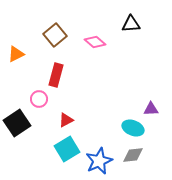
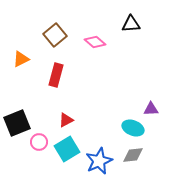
orange triangle: moved 5 px right, 5 px down
pink circle: moved 43 px down
black square: rotated 12 degrees clockwise
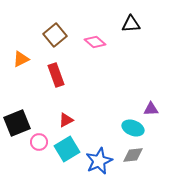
red rectangle: rotated 35 degrees counterclockwise
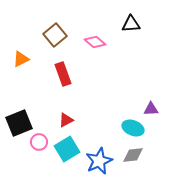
red rectangle: moved 7 px right, 1 px up
black square: moved 2 px right
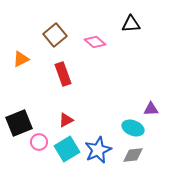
blue star: moved 1 px left, 11 px up
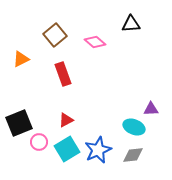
cyan ellipse: moved 1 px right, 1 px up
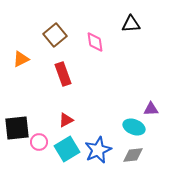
pink diamond: rotated 40 degrees clockwise
black square: moved 2 px left, 5 px down; rotated 16 degrees clockwise
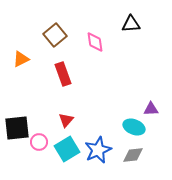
red triangle: rotated 21 degrees counterclockwise
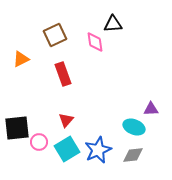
black triangle: moved 18 px left
brown square: rotated 15 degrees clockwise
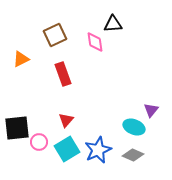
purple triangle: moved 1 px down; rotated 49 degrees counterclockwise
gray diamond: rotated 30 degrees clockwise
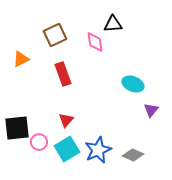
cyan ellipse: moved 1 px left, 43 px up
